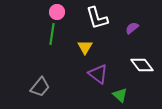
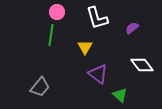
green line: moved 1 px left, 1 px down
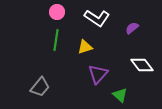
white L-shape: rotated 40 degrees counterclockwise
green line: moved 5 px right, 5 px down
yellow triangle: rotated 42 degrees clockwise
purple triangle: rotated 35 degrees clockwise
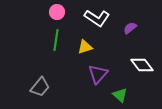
purple semicircle: moved 2 px left
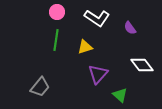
purple semicircle: rotated 88 degrees counterclockwise
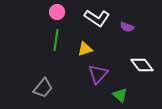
purple semicircle: moved 3 px left, 1 px up; rotated 32 degrees counterclockwise
yellow triangle: moved 2 px down
gray trapezoid: moved 3 px right, 1 px down
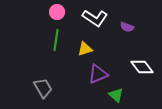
white L-shape: moved 2 px left
white diamond: moved 2 px down
purple triangle: rotated 25 degrees clockwise
gray trapezoid: rotated 70 degrees counterclockwise
green triangle: moved 4 px left
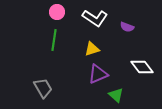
green line: moved 2 px left
yellow triangle: moved 7 px right
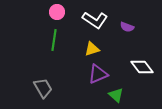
white L-shape: moved 2 px down
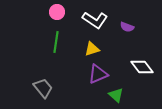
green line: moved 2 px right, 2 px down
gray trapezoid: rotated 10 degrees counterclockwise
